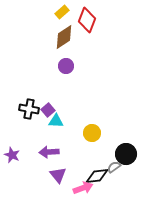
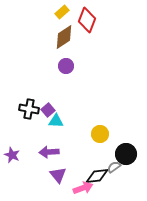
yellow circle: moved 8 px right, 1 px down
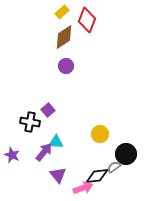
black cross: moved 1 px right, 13 px down
cyan triangle: moved 21 px down
purple arrow: moved 5 px left; rotated 132 degrees clockwise
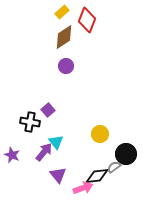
cyan triangle: rotated 49 degrees clockwise
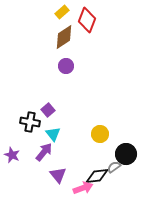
cyan triangle: moved 3 px left, 8 px up
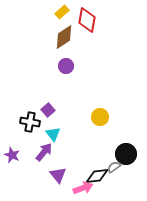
red diamond: rotated 10 degrees counterclockwise
yellow circle: moved 17 px up
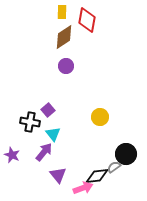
yellow rectangle: rotated 48 degrees counterclockwise
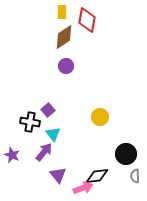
gray semicircle: moved 21 px right, 9 px down; rotated 56 degrees counterclockwise
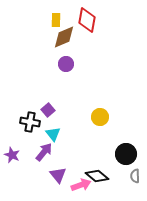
yellow rectangle: moved 6 px left, 8 px down
brown diamond: rotated 10 degrees clockwise
purple circle: moved 2 px up
black diamond: rotated 45 degrees clockwise
pink arrow: moved 2 px left, 3 px up
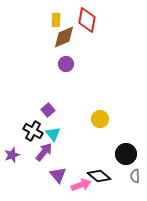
yellow circle: moved 2 px down
black cross: moved 3 px right, 9 px down; rotated 18 degrees clockwise
purple star: rotated 28 degrees clockwise
black diamond: moved 2 px right
